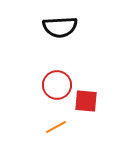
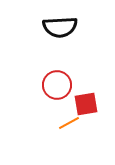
red square: moved 3 px down; rotated 15 degrees counterclockwise
orange line: moved 13 px right, 4 px up
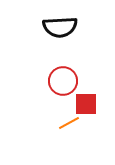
red circle: moved 6 px right, 4 px up
red square: rotated 10 degrees clockwise
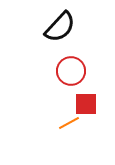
black semicircle: rotated 44 degrees counterclockwise
red circle: moved 8 px right, 10 px up
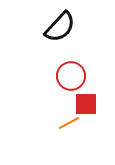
red circle: moved 5 px down
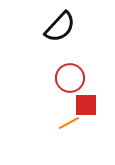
red circle: moved 1 px left, 2 px down
red square: moved 1 px down
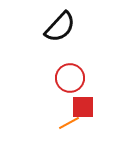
red square: moved 3 px left, 2 px down
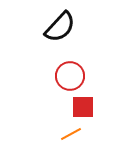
red circle: moved 2 px up
orange line: moved 2 px right, 11 px down
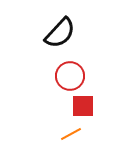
black semicircle: moved 6 px down
red square: moved 1 px up
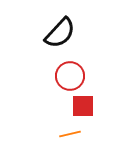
orange line: moved 1 px left; rotated 15 degrees clockwise
